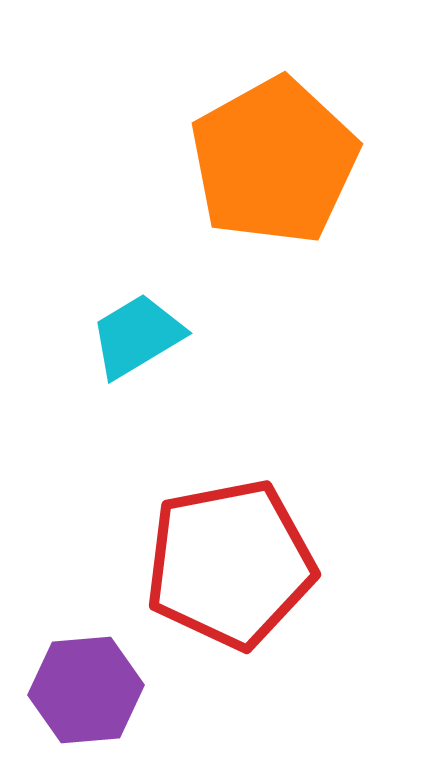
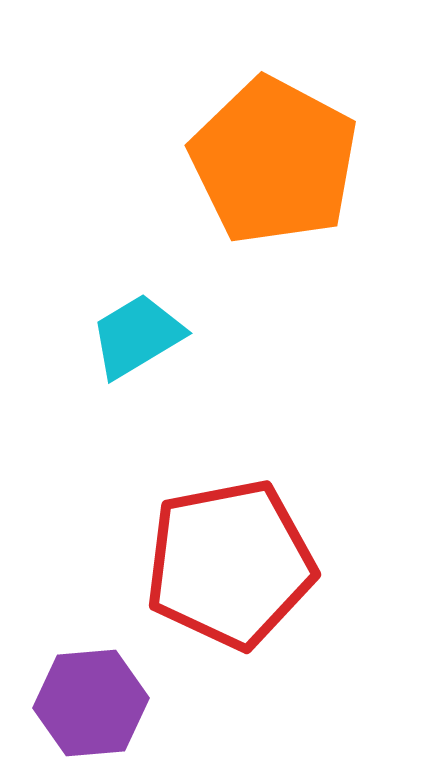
orange pentagon: rotated 15 degrees counterclockwise
purple hexagon: moved 5 px right, 13 px down
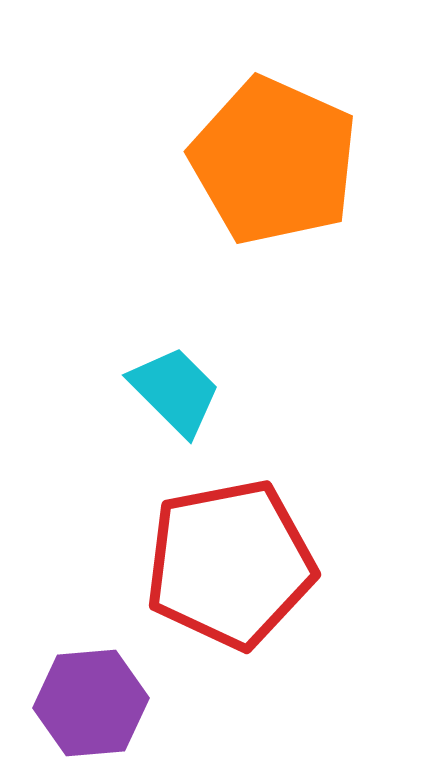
orange pentagon: rotated 4 degrees counterclockwise
cyan trapezoid: moved 38 px right, 55 px down; rotated 76 degrees clockwise
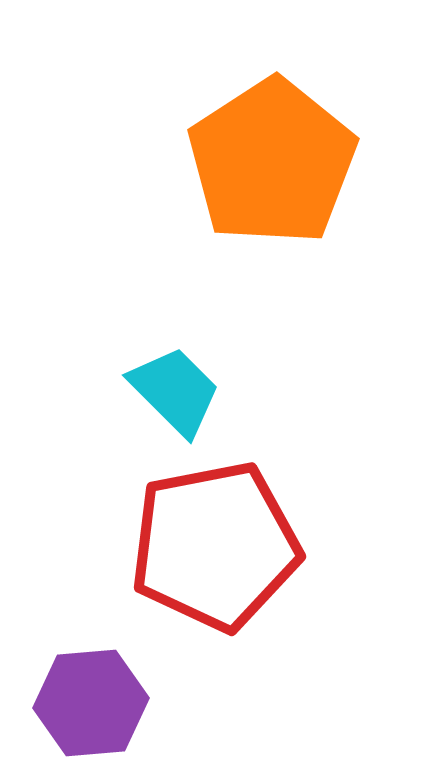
orange pentagon: moved 2 px left, 1 px down; rotated 15 degrees clockwise
red pentagon: moved 15 px left, 18 px up
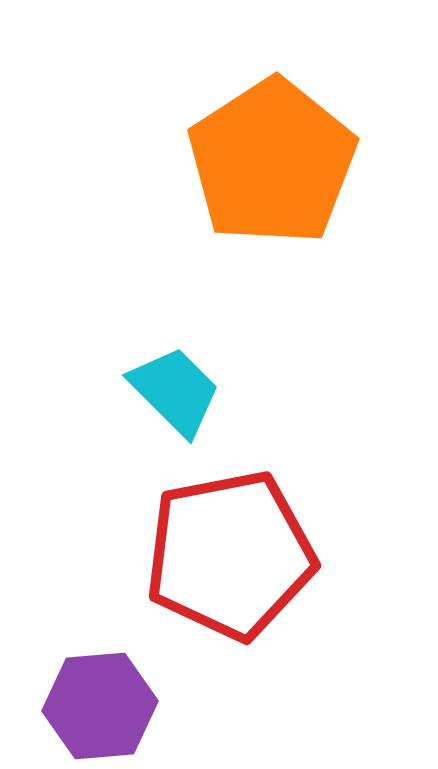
red pentagon: moved 15 px right, 9 px down
purple hexagon: moved 9 px right, 3 px down
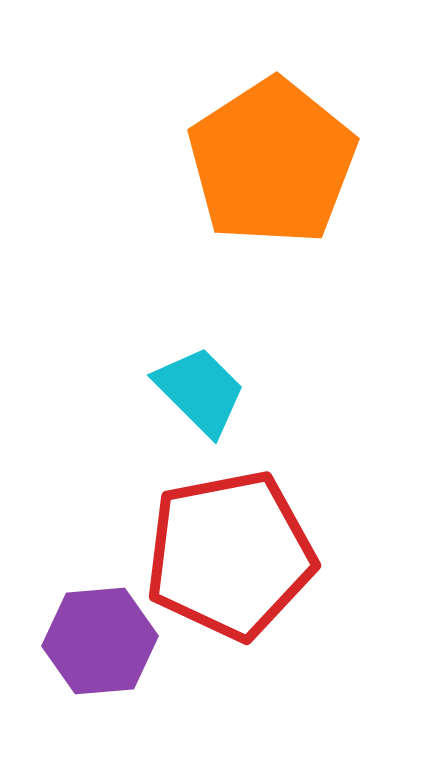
cyan trapezoid: moved 25 px right
purple hexagon: moved 65 px up
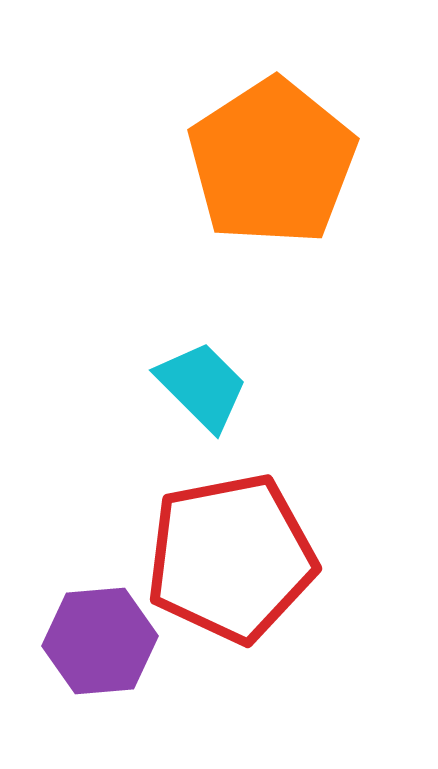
cyan trapezoid: moved 2 px right, 5 px up
red pentagon: moved 1 px right, 3 px down
